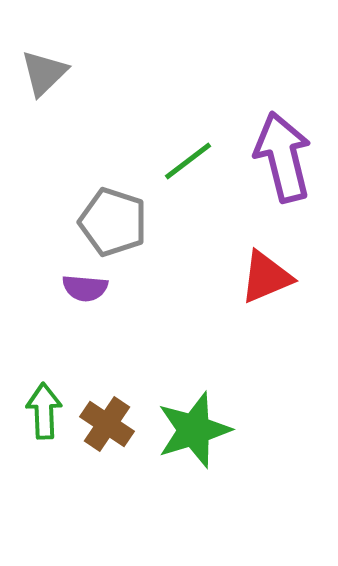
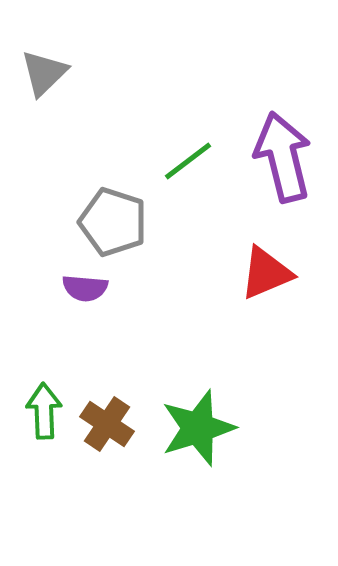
red triangle: moved 4 px up
green star: moved 4 px right, 2 px up
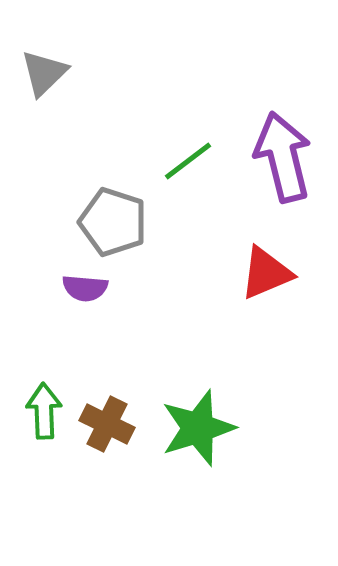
brown cross: rotated 8 degrees counterclockwise
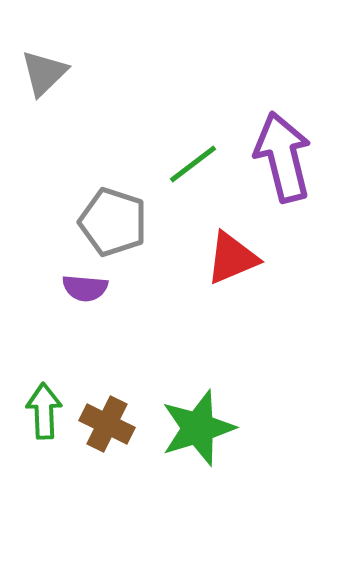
green line: moved 5 px right, 3 px down
red triangle: moved 34 px left, 15 px up
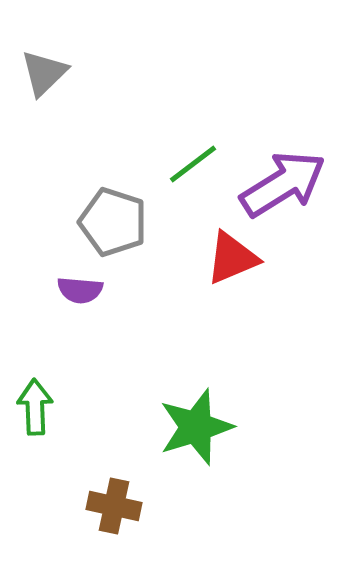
purple arrow: moved 27 px down; rotated 72 degrees clockwise
purple semicircle: moved 5 px left, 2 px down
green arrow: moved 9 px left, 4 px up
brown cross: moved 7 px right, 82 px down; rotated 14 degrees counterclockwise
green star: moved 2 px left, 1 px up
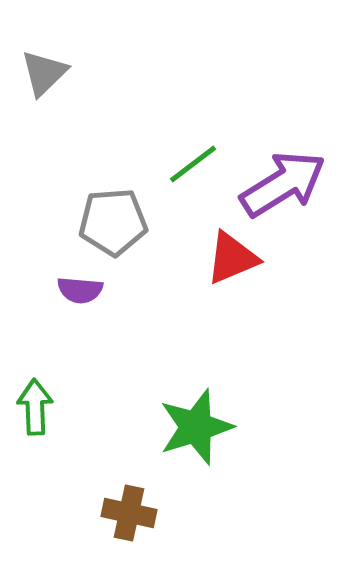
gray pentagon: rotated 22 degrees counterclockwise
brown cross: moved 15 px right, 7 px down
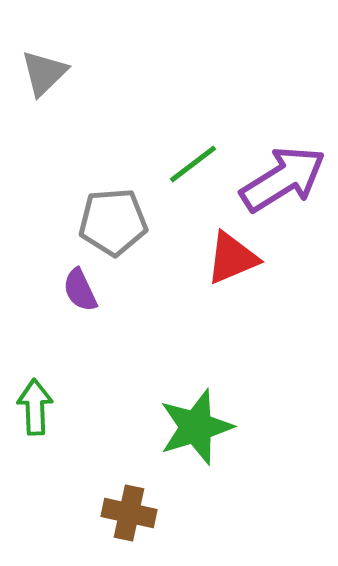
purple arrow: moved 5 px up
purple semicircle: rotated 60 degrees clockwise
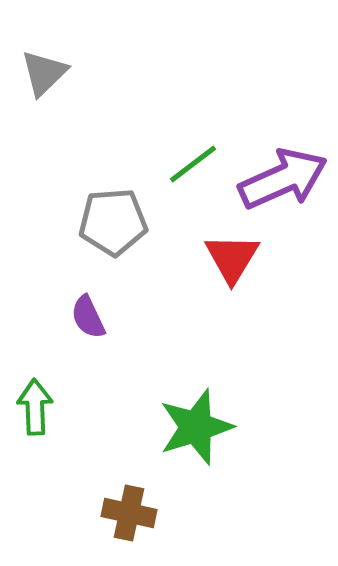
purple arrow: rotated 8 degrees clockwise
red triangle: rotated 36 degrees counterclockwise
purple semicircle: moved 8 px right, 27 px down
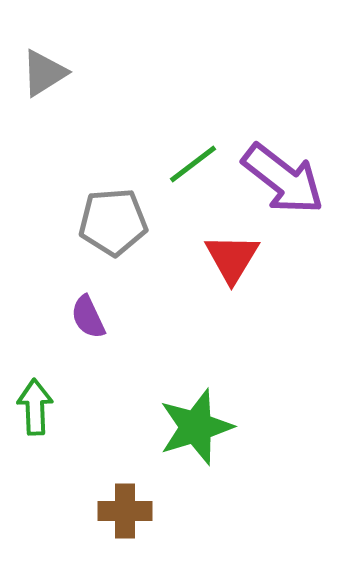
gray triangle: rotated 12 degrees clockwise
purple arrow: rotated 62 degrees clockwise
brown cross: moved 4 px left, 2 px up; rotated 12 degrees counterclockwise
